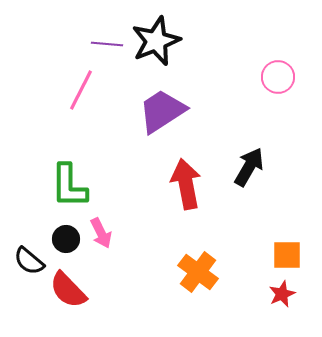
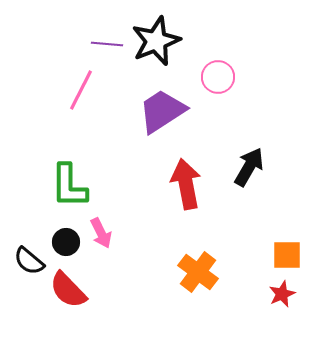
pink circle: moved 60 px left
black circle: moved 3 px down
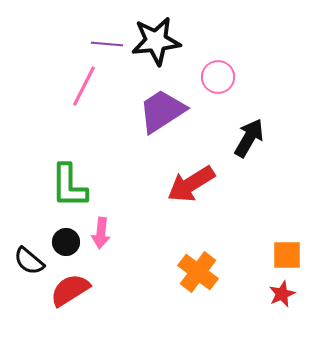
black star: rotated 15 degrees clockwise
pink line: moved 3 px right, 4 px up
black arrow: moved 29 px up
red arrow: moved 5 px right; rotated 111 degrees counterclockwise
pink arrow: rotated 32 degrees clockwise
red semicircle: moved 2 px right; rotated 102 degrees clockwise
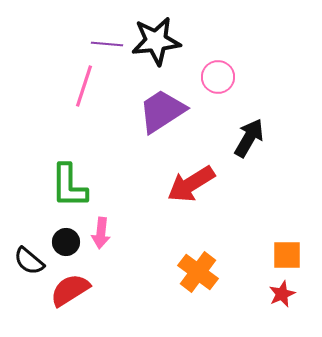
pink line: rotated 9 degrees counterclockwise
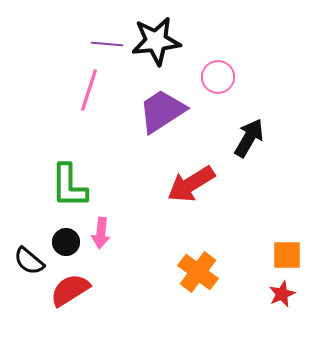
pink line: moved 5 px right, 4 px down
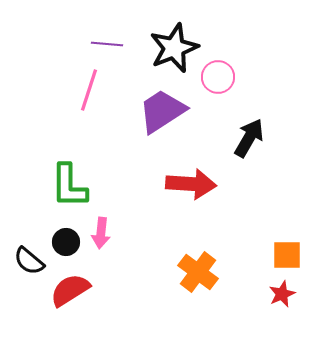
black star: moved 18 px right, 7 px down; rotated 15 degrees counterclockwise
red arrow: rotated 144 degrees counterclockwise
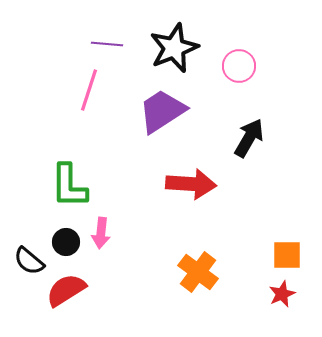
pink circle: moved 21 px right, 11 px up
red semicircle: moved 4 px left
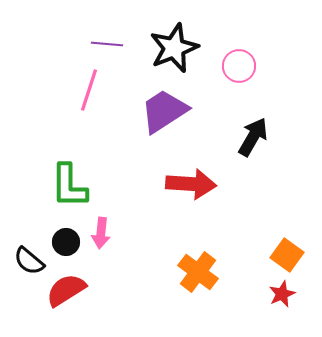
purple trapezoid: moved 2 px right
black arrow: moved 4 px right, 1 px up
orange square: rotated 36 degrees clockwise
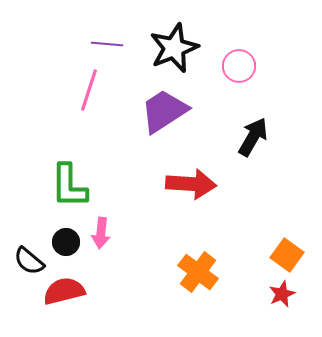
red semicircle: moved 2 px left, 1 px down; rotated 18 degrees clockwise
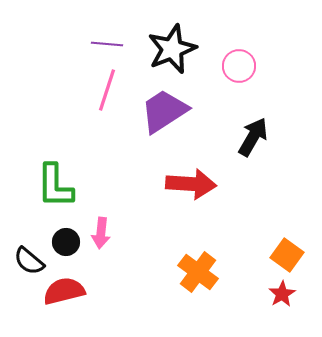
black star: moved 2 px left, 1 px down
pink line: moved 18 px right
green L-shape: moved 14 px left
red star: rotated 8 degrees counterclockwise
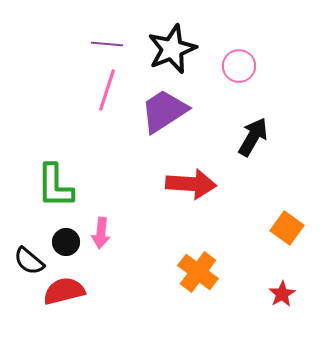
orange square: moved 27 px up
